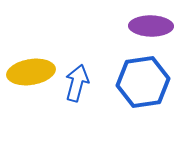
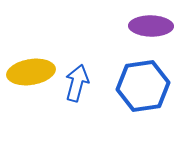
blue hexagon: moved 4 px down
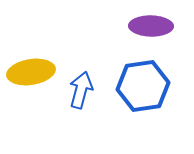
blue arrow: moved 4 px right, 7 px down
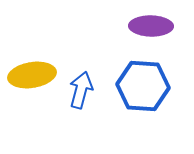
yellow ellipse: moved 1 px right, 3 px down
blue hexagon: rotated 12 degrees clockwise
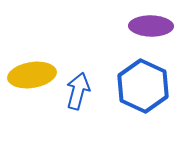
blue hexagon: rotated 21 degrees clockwise
blue arrow: moved 3 px left, 1 px down
